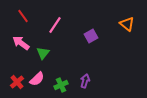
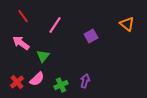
green triangle: moved 3 px down
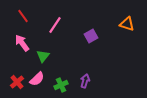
orange triangle: rotated 21 degrees counterclockwise
pink arrow: moved 1 px right; rotated 18 degrees clockwise
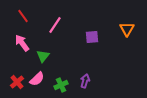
orange triangle: moved 5 px down; rotated 42 degrees clockwise
purple square: moved 1 px right, 1 px down; rotated 24 degrees clockwise
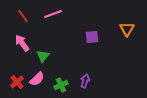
pink line: moved 2 px left, 11 px up; rotated 36 degrees clockwise
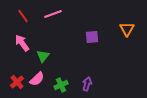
purple arrow: moved 2 px right, 3 px down
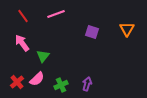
pink line: moved 3 px right
purple square: moved 5 px up; rotated 24 degrees clockwise
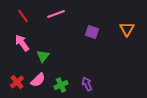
pink semicircle: moved 1 px right, 1 px down
purple arrow: rotated 40 degrees counterclockwise
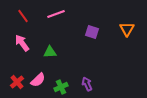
green triangle: moved 7 px right, 4 px up; rotated 48 degrees clockwise
green cross: moved 2 px down
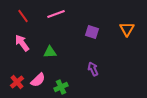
purple arrow: moved 6 px right, 15 px up
